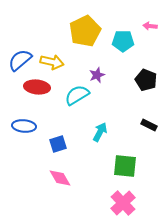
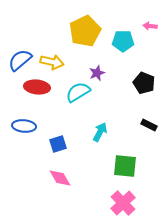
purple star: moved 2 px up
black pentagon: moved 2 px left, 3 px down
cyan semicircle: moved 1 px right, 3 px up
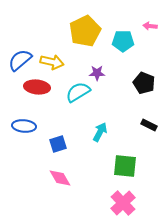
purple star: rotated 21 degrees clockwise
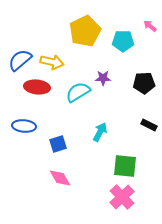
pink arrow: rotated 32 degrees clockwise
purple star: moved 6 px right, 5 px down
black pentagon: rotated 25 degrees counterclockwise
pink cross: moved 1 px left, 6 px up
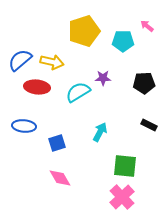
pink arrow: moved 3 px left
yellow pentagon: moved 1 px left; rotated 8 degrees clockwise
blue square: moved 1 px left, 1 px up
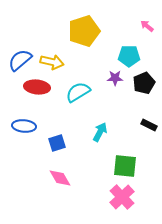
cyan pentagon: moved 6 px right, 15 px down
purple star: moved 12 px right
black pentagon: rotated 20 degrees counterclockwise
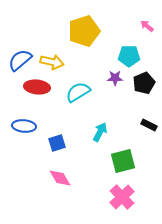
green square: moved 2 px left, 5 px up; rotated 20 degrees counterclockwise
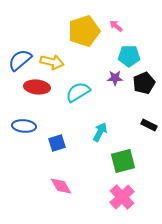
pink arrow: moved 31 px left
pink diamond: moved 1 px right, 8 px down
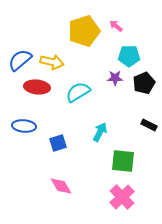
blue square: moved 1 px right
green square: rotated 20 degrees clockwise
